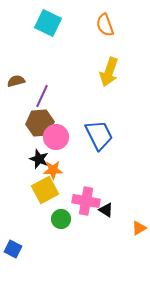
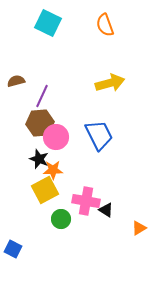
yellow arrow: moved 1 px right, 11 px down; rotated 124 degrees counterclockwise
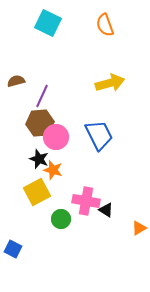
orange star: rotated 18 degrees clockwise
yellow square: moved 8 px left, 2 px down
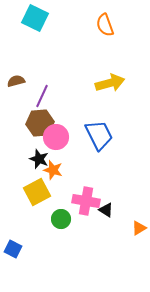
cyan square: moved 13 px left, 5 px up
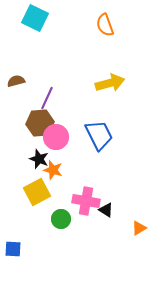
purple line: moved 5 px right, 2 px down
blue square: rotated 24 degrees counterclockwise
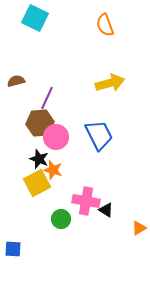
yellow square: moved 9 px up
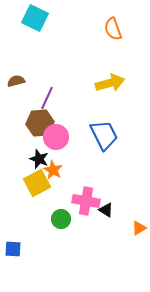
orange semicircle: moved 8 px right, 4 px down
blue trapezoid: moved 5 px right
orange star: rotated 12 degrees clockwise
